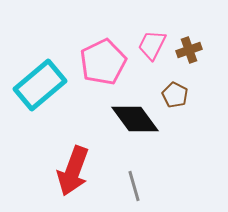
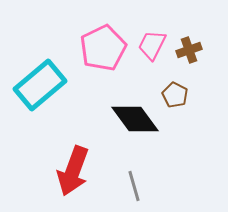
pink pentagon: moved 14 px up
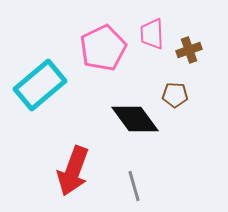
pink trapezoid: moved 11 px up; rotated 28 degrees counterclockwise
brown pentagon: rotated 25 degrees counterclockwise
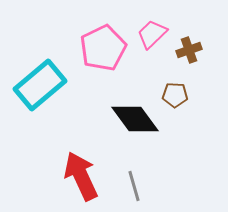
pink trapezoid: rotated 48 degrees clockwise
red arrow: moved 8 px right, 5 px down; rotated 135 degrees clockwise
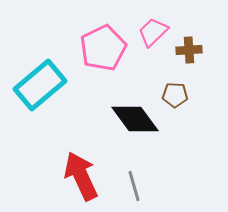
pink trapezoid: moved 1 px right, 2 px up
brown cross: rotated 15 degrees clockwise
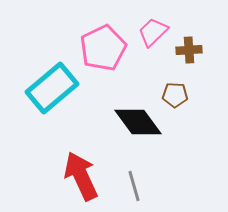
cyan rectangle: moved 12 px right, 3 px down
black diamond: moved 3 px right, 3 px down
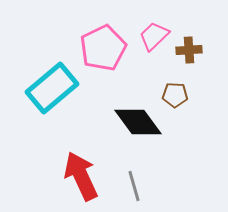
pink trapezoid: moved 1 px right, 4 px down
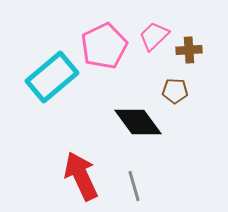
pink pentagon: moved 1 px right, 2 px up
cyan rectangle: moved 11 px up
brown pentagon: moved 4 px up
